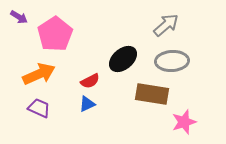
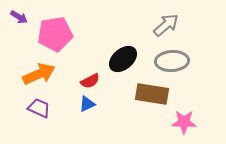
pink pentagon: rotated 24 degrees clockwise
pink star: rotated 20 degrees clockwise
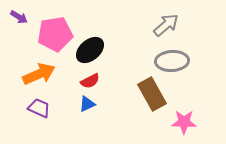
black ellipse: moved 33 px left, 9 px up
brown rectangle: rotated 52 degrees clockwise
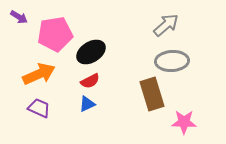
black ellipse: moved 1 px right, 2 px down; rotated 8 degrees clockwise
brown rectangle: rotated 12 degrees clockwise
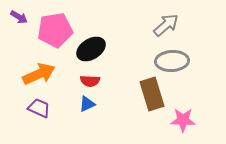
pink pentagon: moved 4 px up
black ellipse: moved 3 px up
red semicircle: rotated 30 degrees clockwise
pink star: moved 1 px left, 2 px up
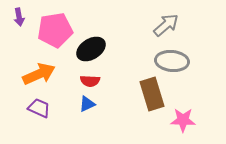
purple arrow: rotated 48 degrees clockwise
gray ellipse: rotated 8 degrees clockwise
